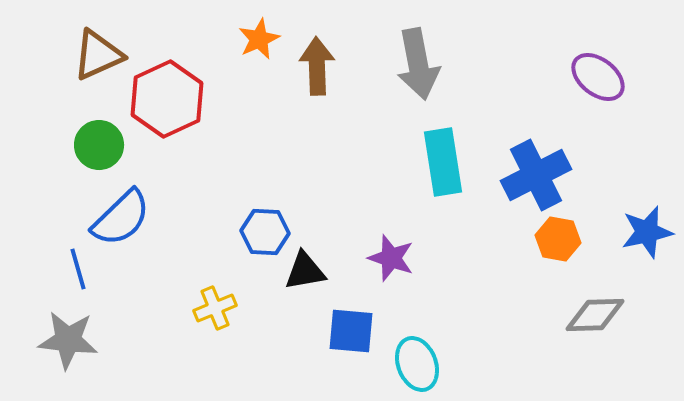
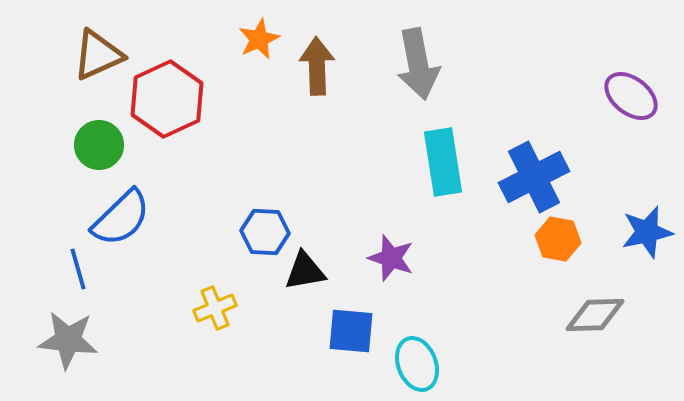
purple ellipse: moved 33 px right, 19 px down
blue cross: moved 2 px left, 2 px down
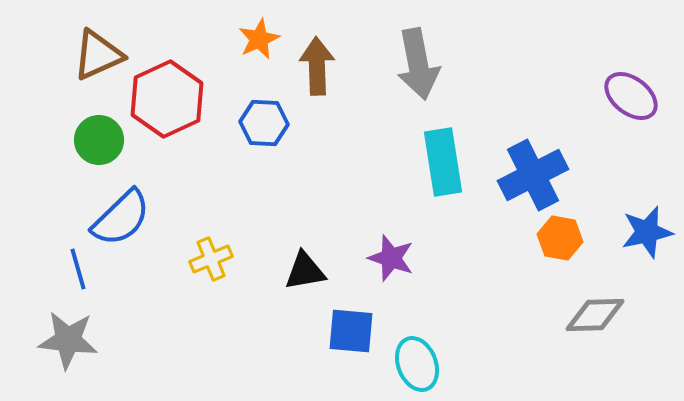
green circle: moved 5 px up
blue cross: moved 1 px left, 2 px up
blue hexagon: moved 1 px left, 109 px up
orange hexagon: moved 2 px right, 1 px up
yellow cross: moved 4 px left, 49 px up
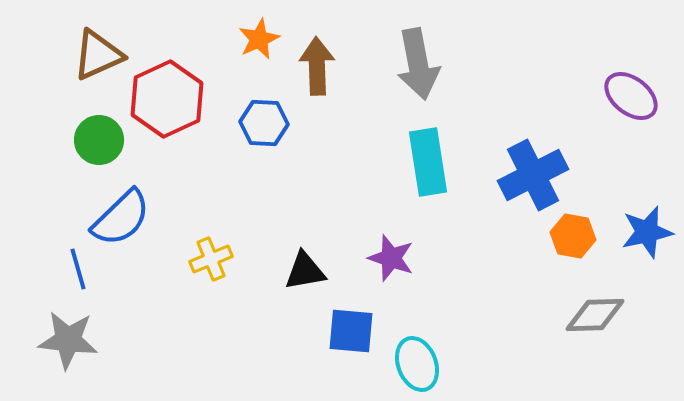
cyan rectangle: moved 15 px left
orange hexagon: moved 13 px right, 2 px up
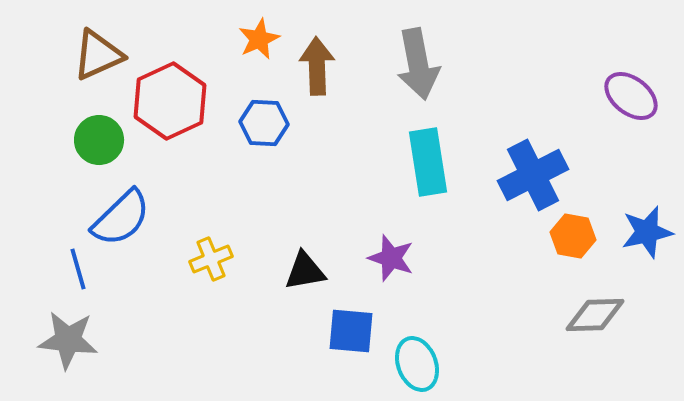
red hexagon: moved 3 px right, 2 px down
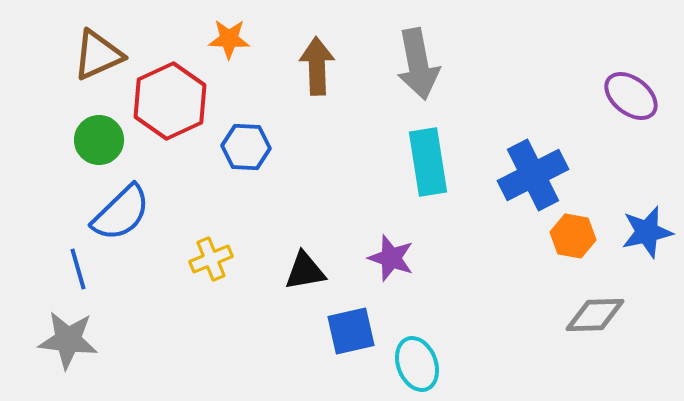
orange star: moved 30 px left; rotated 27 degrees clockwise
blue hexagon: moved 18 px left, 24 px down
blue semicircle: moved 5 px up
blue square: rotated 18 degrees counterclockwise
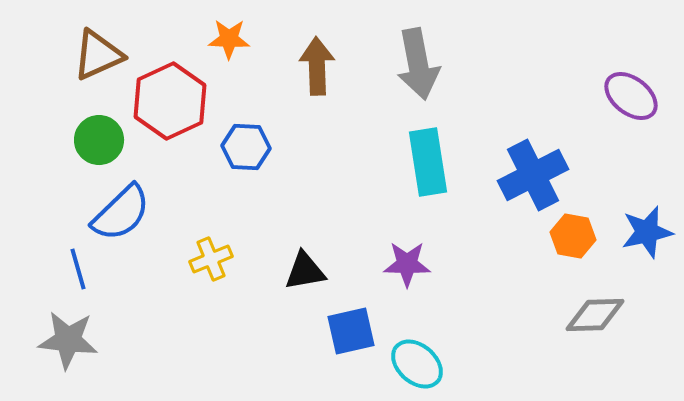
purple star: moved 16 px right, 6 px down; rotated 18 degrees counterclockwise
cyan ellipse: rotated 28 degrees counterclockwise
